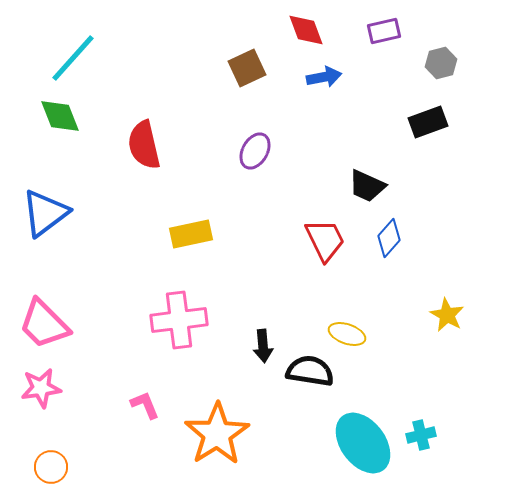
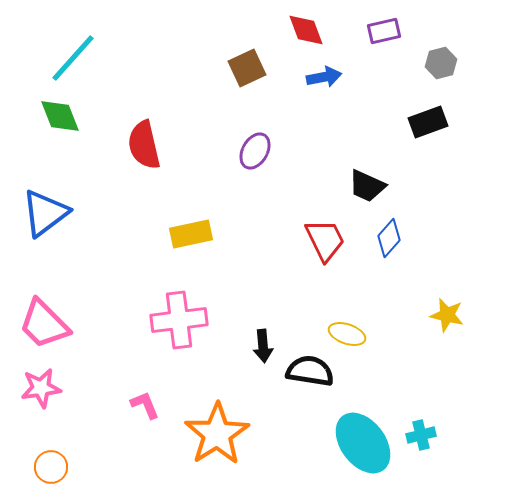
yellow star: rotated 16 degrees counterclockwise
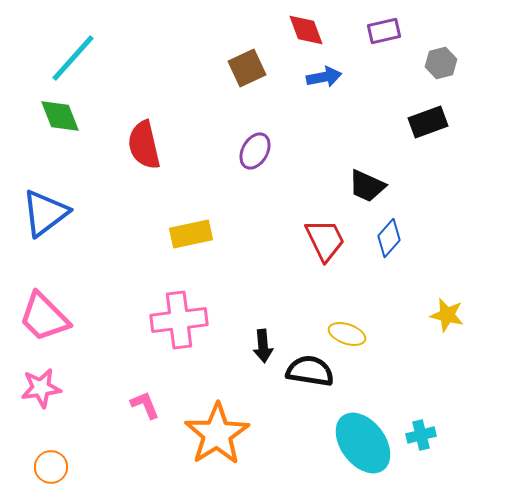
pink trapezoid: moved 7 px up
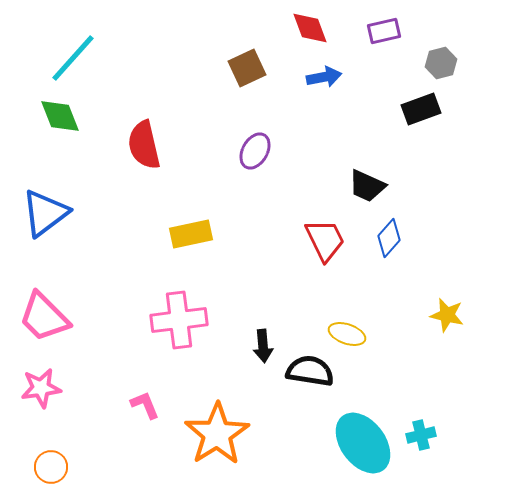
red diamond: moved 4 px right, 2 px up
black rectangle: moved 7 px left, 13 px up
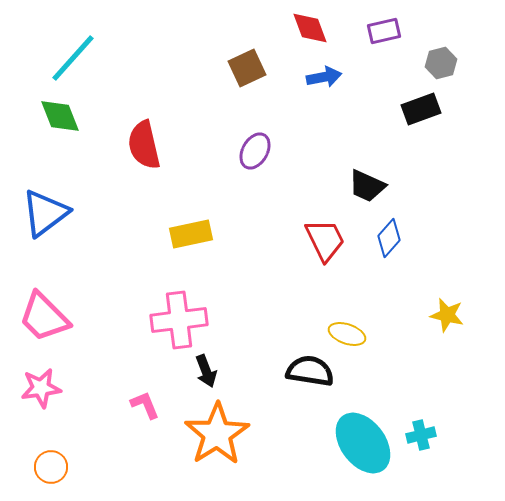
black arrow: moved 57 px left, 25 px down; rotated 16 degrees counterclockwise
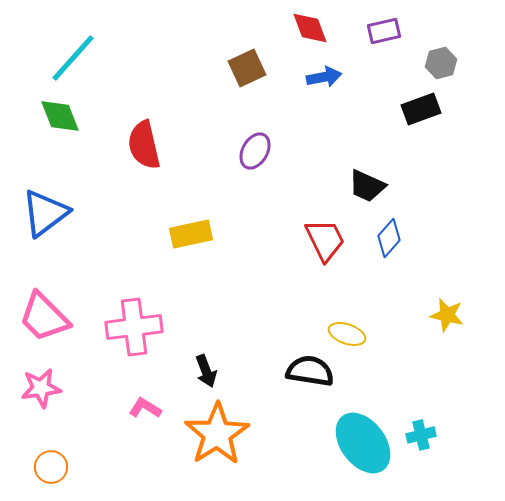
pink cross: moved 45 px left, 7 px down
pink L-shape: moved 3 px down; rotated 36 degrees counterclockwise
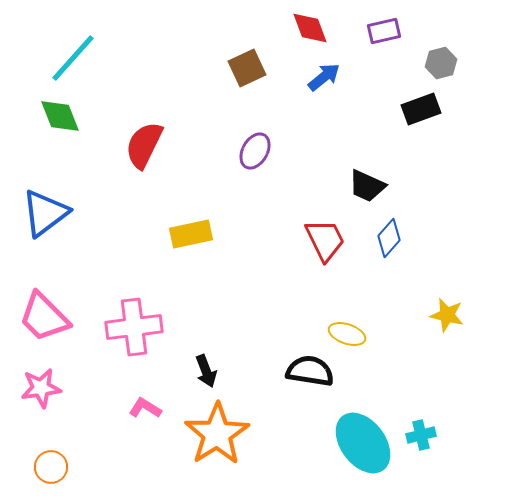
blue arrow: rotated 28 degrees counterclockwise
red semicircle: rotated 39 degrees clockwise
